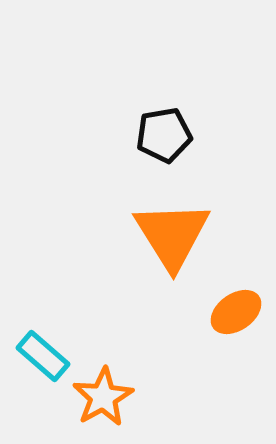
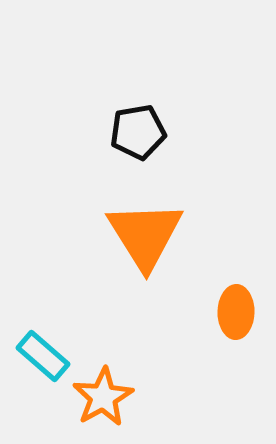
black pentagon: moved 26 px left, 3 px up
orange triangle: moved 27 px left
orange ellipse: rotated 54 degrees counterclockwise
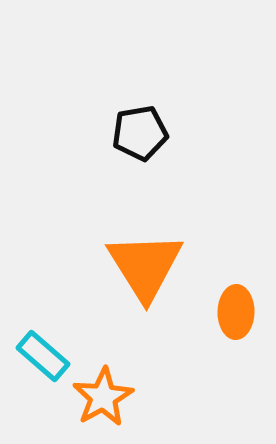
black pentagon: moved 2 px right, 1 px down
orange triangle: moved 31 px down
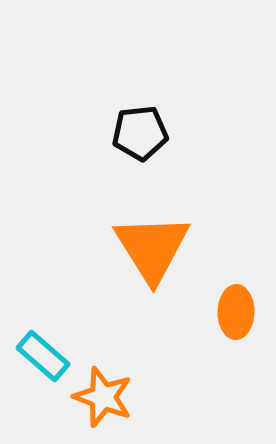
black pentagon: rotated 4 degrees clockwise
orange triangle: moved 7 px right, 18 px up
orange star: rotated 22 degrees counterclockwise
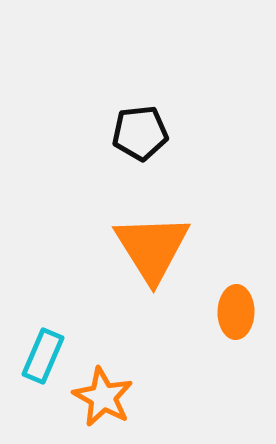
cyan rectangle: rotated 72 degrees clockwise
orange star: rotated 8 degrees clockwise
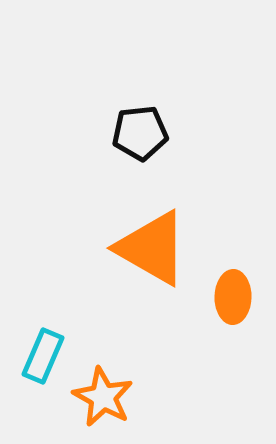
orange triangle: rotated 28 degrees counterclockwise
orange ellipse: moved 3 px left, 15 px up
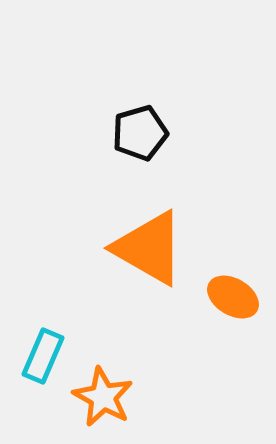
black pentagon: rotated 10 degrees counterclockwise
orange triangle: moved 3 px left
orange ellipse: rotated 60 degrees counterclockwise
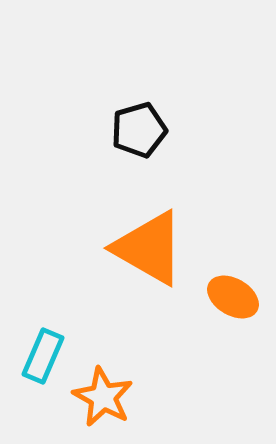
black pentagon: moved 1 px left, 3 px up
